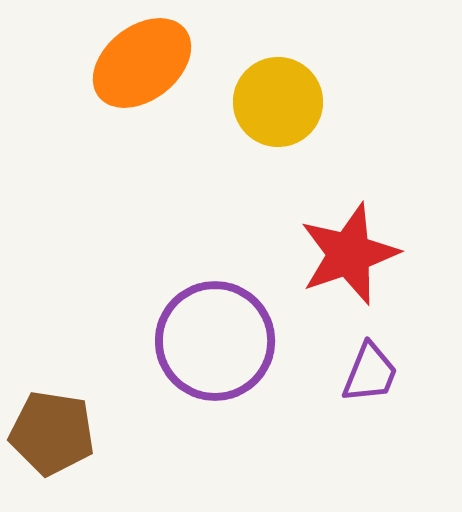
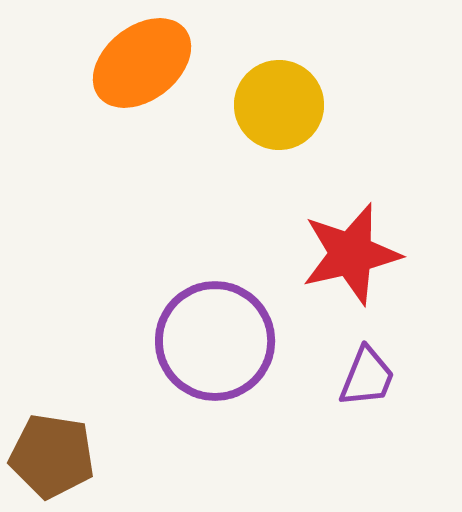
yellow circle: moved 1 px right, 3 px down
red star: moved 2 px right; rotated 6 degrees clockwise
purple trapezoid: moved 3 px left, 4 px down
brown pentagon: moved 23 px down
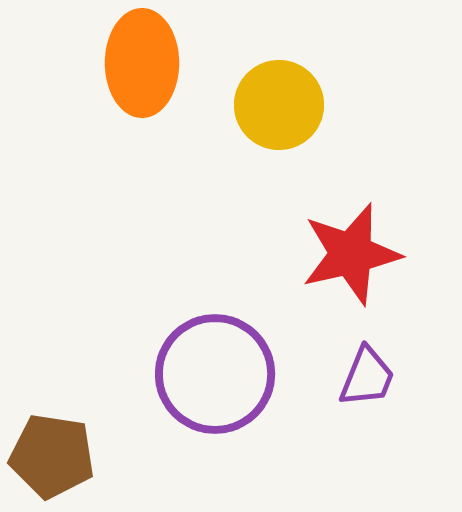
orange ellipse: rotated 52 degrees counterclockwise
purple circle: moved 33 px down
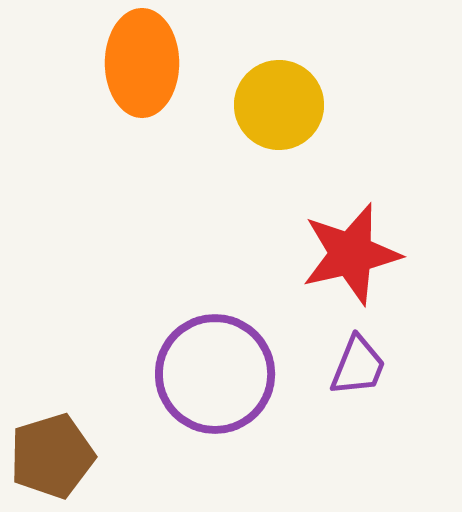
purple trapezoid: moved 9 px left, 11 px up
brown pentagon: rotated 26 degrees counterclockwise
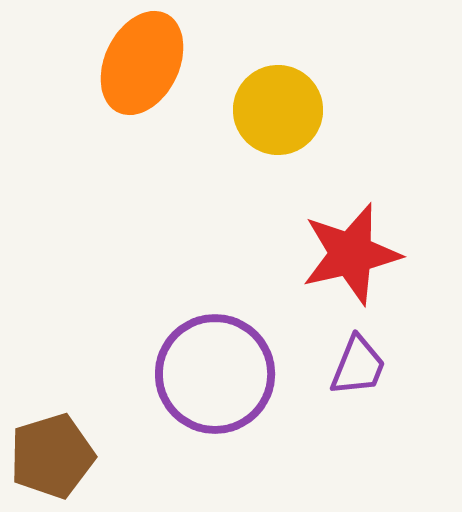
orange ellipse: rotated 26 degrees clockwise
yellow circle: moved 1 px left, 5 px down
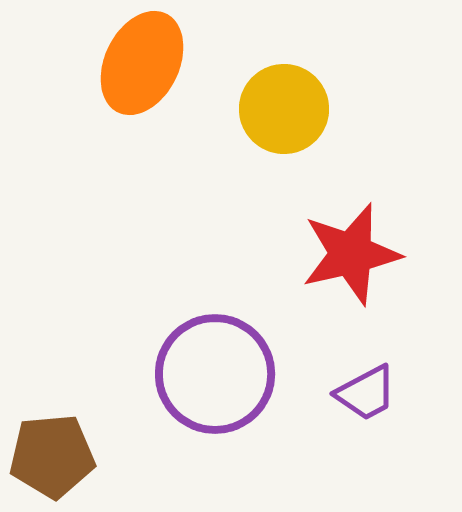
yellow circle: moved 6 px right, 1 px up
purple trapezoid: moved 8 px right, 27 px down; rotated 40 degrees clockwise
brown pentagon: rotated 12 degrees clockwise
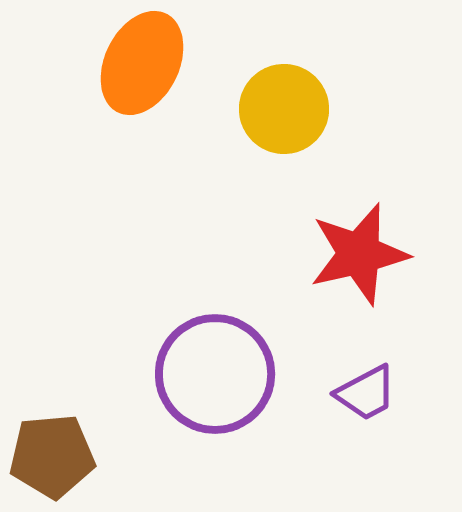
red star: moved 8 px right
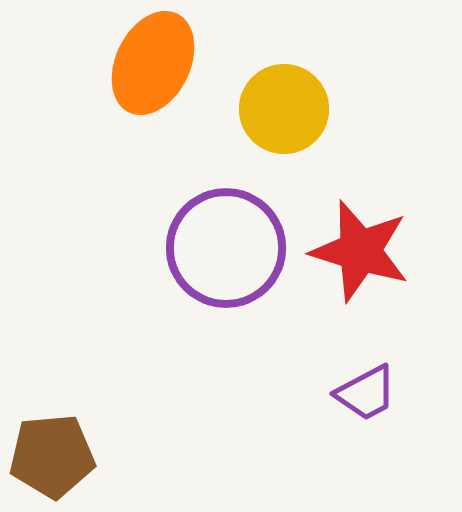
orange ellipse: moved 11 px right
red star: moved 1 px right, 3 px up; rotated 30 degrees clockwise
purple circle: moved 11 px right, 126 px up
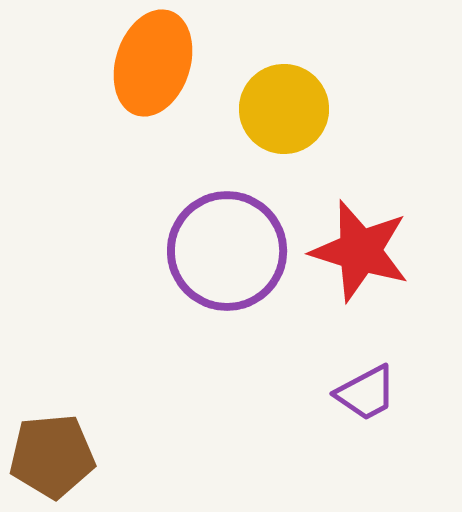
orange ellipse: rotated 8 degrees counterclockwise
purple circle: moved 1 px right, 3 px down
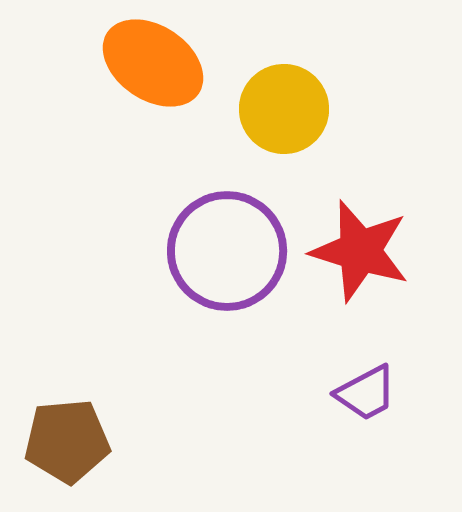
orange ellipse: rotated 74 degrees counterclockwise
brown pentagon: moved 15 px right, 15 px up
